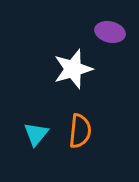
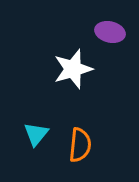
orange semicircle: moved 14 px down
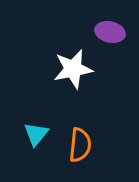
white star: rotated 6 degrees clockwise
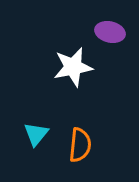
white star: moved 2 px up
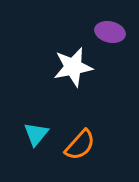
orange semicircle: rotated 36 degrees clockwise
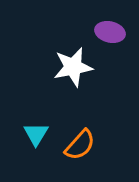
cyan triangle: rotated 8 degrees counterclockwise
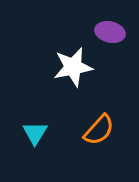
cyan triangle: moved 1 px left, 1 px up
orange semicircle: moved 19 px right, 15 px up
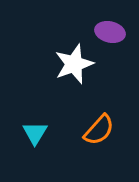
white star: moved 1 px right, 3 px up; rotated 9 degrees counterclockwise
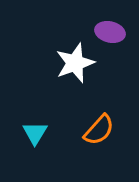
white star: moved 1 px right, 1 px up
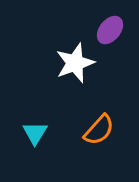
purple ellipse: moved 2 px up; rotated 64 degrees counterclockwise
